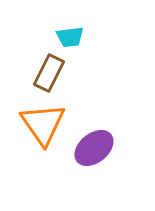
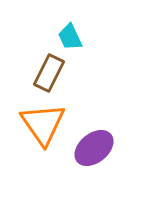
cyan trapezoid: rotated 72 degrees clockwise
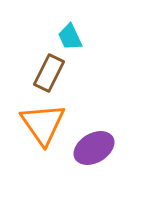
purple ellipse: rotated 9 degrees clockwise
